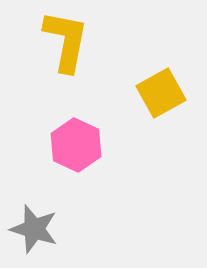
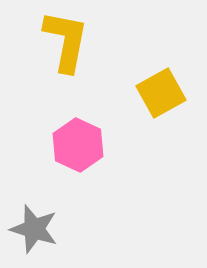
pink hexagon: moved 2 px right
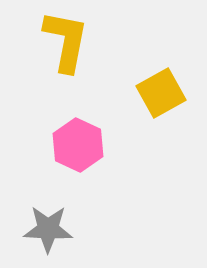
gray star: moved 14 px right; rotated 15 degrees counterclockwise
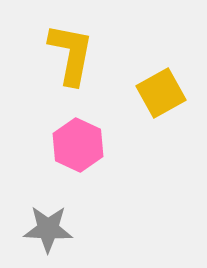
yellow L-shape: moved 5 px right, 13 px down
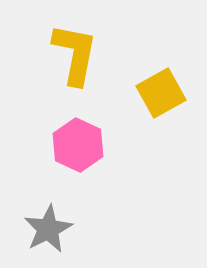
yellow L-shape: moved 4 px right
gray star: rotated 30 degrees counterclockwise
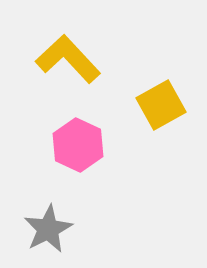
yellow L-shape: moved 7 px left, 5 px down; rotated 54 degrees counterclockwise
yellow square: moved 12 px down
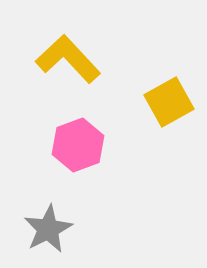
yellow square: moved 8 px right, 3 px up
pink hexagon: rotated 15 degrees clockwise
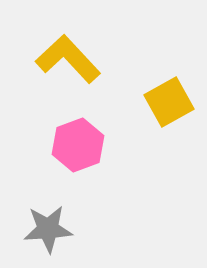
gray star: rotated 24 degrees clockwise
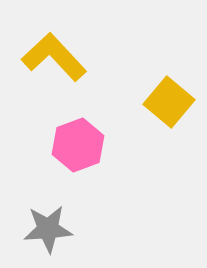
yellow L-shape: moved 14 px left, 2 px up
yellow square: rotated 21 degrees counterclockwise
